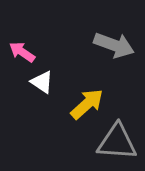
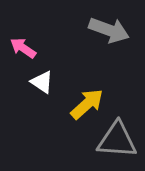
gray arrow: moved 5 px left, 15 px up
pink arrow: moved 1 px right, 4 px up
gray triangle: moved 2 px up
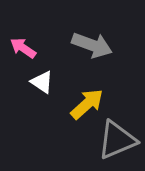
gray arrow: moved 17 px left, 15 px down
gray triangle: rotated 27 degrees counterclockwise
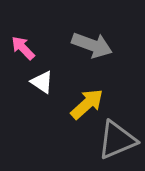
pink arrow: rotated 12 degrees clockwise
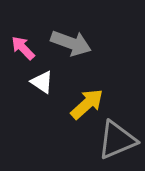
gray arrow: moved 21 px left, 2 px up
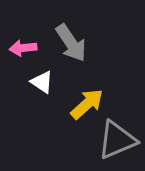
gray arrow: rotated 36 degrees clockwise
pink arrow: rotated 52 degrees counterclockwise
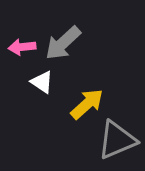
gray arrow: moved 8 px left; rotated 81 degrees clockwise
pink arrow: moved 1 px left, 1 px up
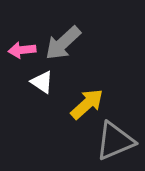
pink arrow: moved 3 px down
gray triangle: moved 2 px left, 1 px down
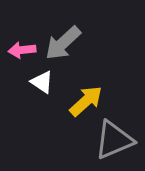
yellow arrow: moved 1 px left, 3 px up
gray triangle: moved 1 px left, 1 px up
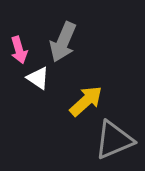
gray arrow: moved 1 px up; rotated 24 degrees counterclockwise
pink arrow: moved 3 px left; rotated 100 degrees counterclockwise
white triangle: moved 4 px left, 4 px up
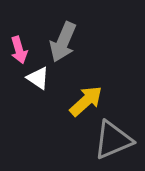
gray triangle: moved 1 px left
